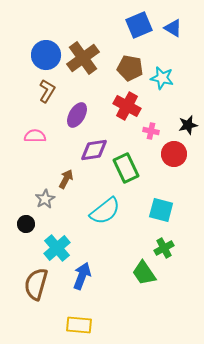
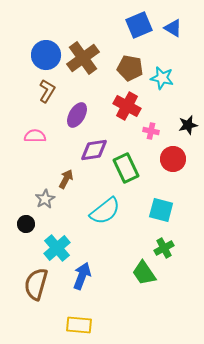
red circle: moved 1 px left, 5 px down
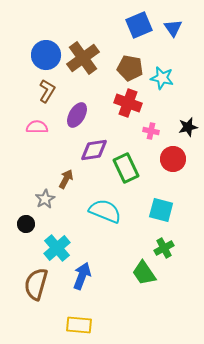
blue triangle: rotated 24 degrees clockwise
red cross: moved 1 px right, 3 px up; rotated 8 degrees counterclockwise
black star: moved 2 px down
pink semicircle: moved 2 px right, 9 px up
cyan semicircle: rotated 120 degrees counterclockwise
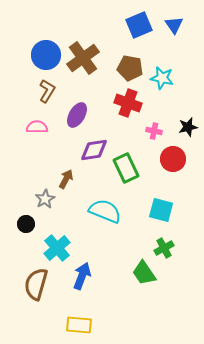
blue triangle: moved 1 px right, 3 px up
pink cross: moved 3 px right
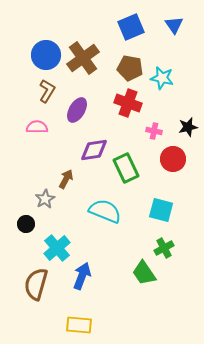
blue square: moved 8 px left, 2 px down
purple ellipse: moved 5 px up
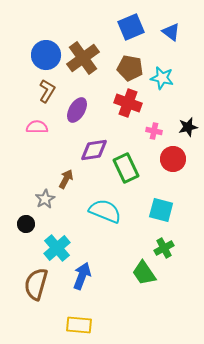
blue triangle: moved 3 px left, 7 px down; rotated 18 degrees counterclockwise
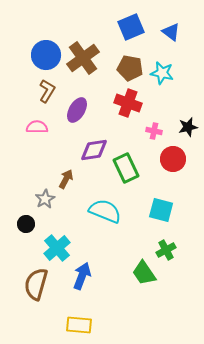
cyan star: moved 5 px up
green cross: moved 2 px right, 2 px down
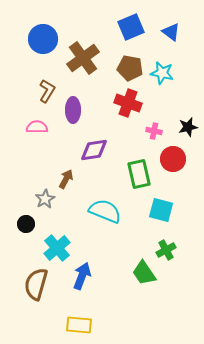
blue circle: moved 3 px left, 16 px up
purple ellipse: moved 4 px left; rotated 30 degrees counterclockwise
green rectangle: moved 13 px right, 6 px down; rotated 12 degrees clockwise
